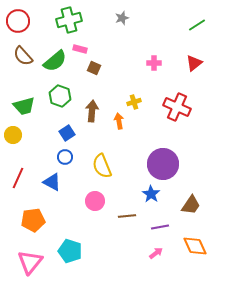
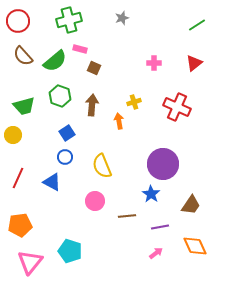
brown arrow: moved 6 px up
orange pentagon: moved 13 px left, 5 px down
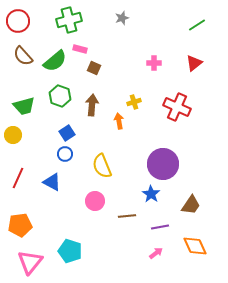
blue circle: moved 3 px up
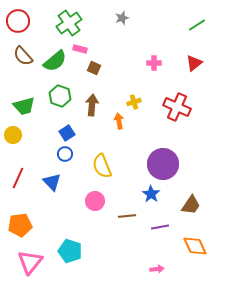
green cross: moved 3 px down; rotated 20 degrees counterclockwise
blue triangle: rotated 18 degrees clockwise
pink arrow: moved 1 px right, 16 px down; rotated 32 degrees clockwise
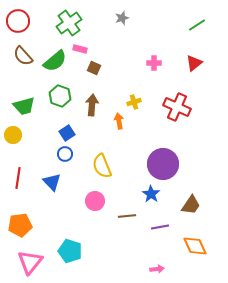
red line: rotated 15 degrees counterclockwise
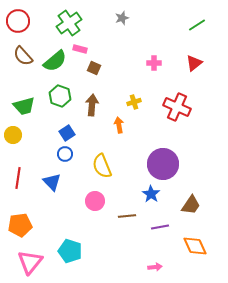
orange arrow: moved 4 px down
pink arrow: moved 2 px left, 2 px up
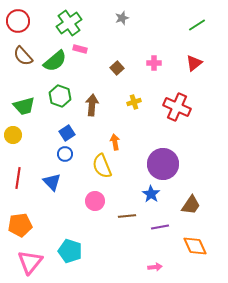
brown square: moved 23 px right; rotated 24 degrees clockwise
orange arrow: moved 4 px left, 17 px down
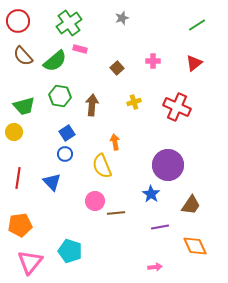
pink cross: moved 1 px left, 2 px up
green hexagon: rotated 10 degrees counterclockwise
yellow circle: moved 1 px right, 3 px up
purple circle: moved 5 px right, 1 px down
brown line: moved 11 px left, 3 px up
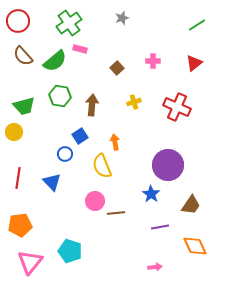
blue square: moved 13 px right, 3 px down
